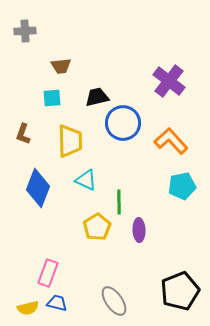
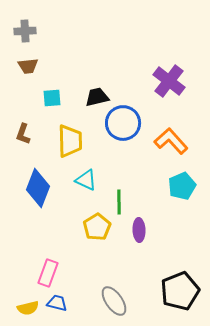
brown trapezoid: moved 33 px left
cyan pentagon: rotated 12 degrees counterclockwise
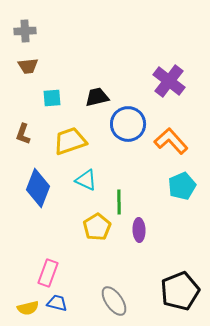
blue circle: moved 5 px right, 1 px down
yellow trapezoid: rotated 108 degrees counterclockwise
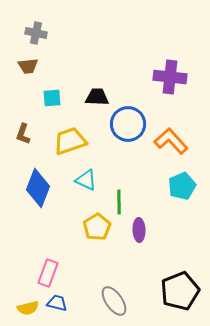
gray cross: moved 11 px right, 2 px down; rotated 15 degrees clockwise
purple cross: moved 1 px right, 4 px up; rotated 32 degrees counterclockwise
black trapezoid: rotated 15 degrees clockwise
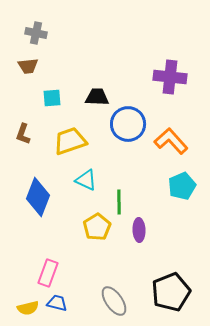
blue diamond: moved 9 px down
black pentagon: moved 9 px left, 1 px down
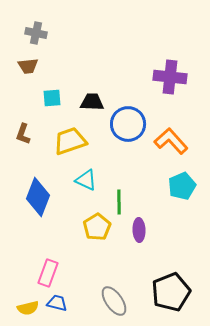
black trapezoid: moved 5 px left, 5 px down
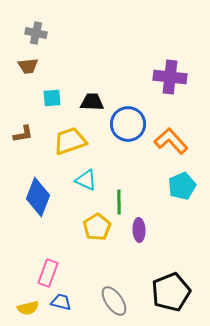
brown L-shape: rotated 120 degrees counterclockwise
blue trapezoid: moved 4 px right, 1 px up
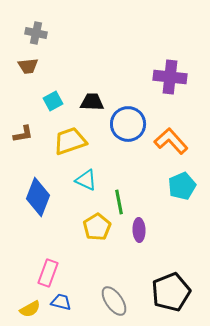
cyan square: moved 1 px right, 3 px down; rotated 24 degrees counterclockwise
green line: rotated 10 degrees counterclockwise
yellow semicircle: moved 2 px right, 1 px down; rotated 15 degrees counterclockwise
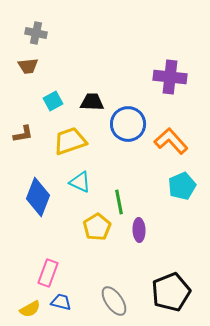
cyan triangle: moved 6 px left, 2 px down
